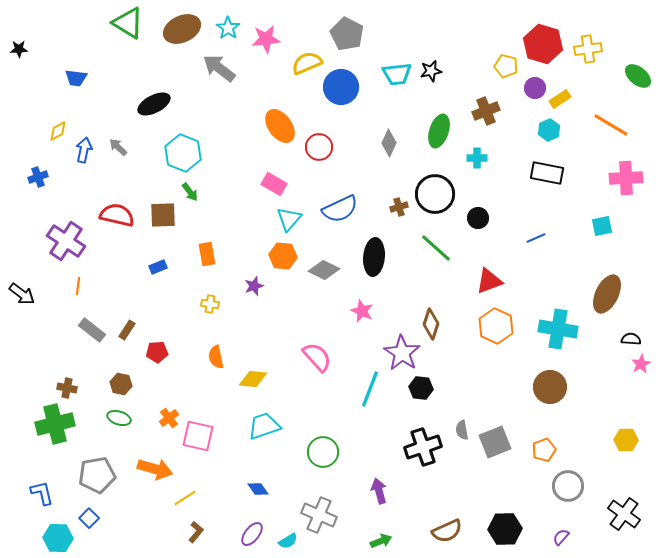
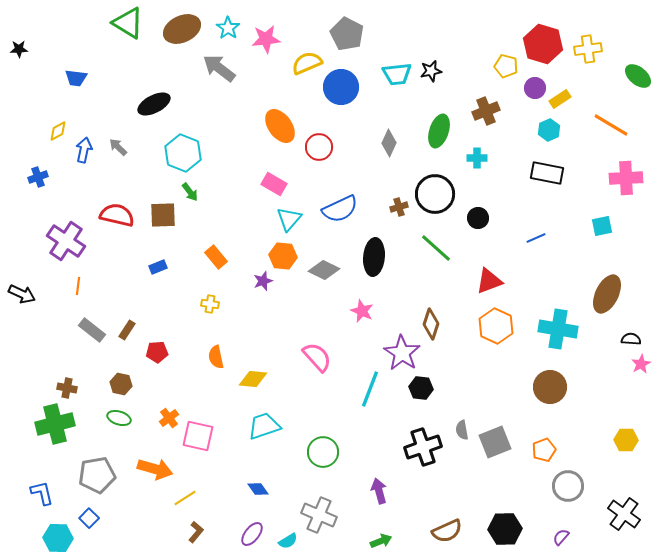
orange rectangle at (207, 254): moved 9 px right, 3 px down; rotated 30 degrees counterclockwise
purple star at (254, 286): moved 9 px right, 5 px up
black arrow at (22, 294): rotated 12 degrees counterclockwise
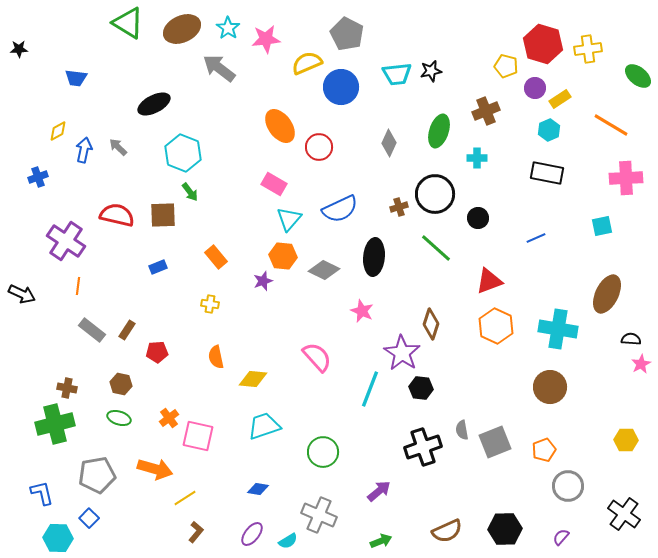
blue diamond at (258, 489): rotated 45 degrees counterclockwise
purple arrow at (379, 491): rotated 65 degrees clockwise
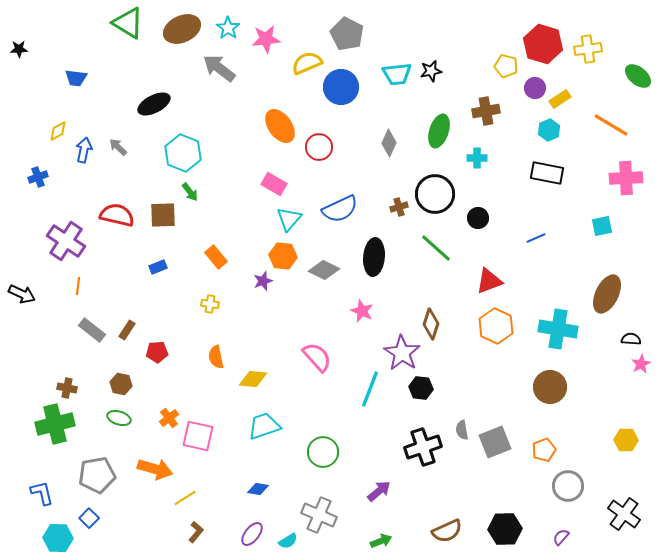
brown cross at (486, 111): rotated 12 degrees clockwise
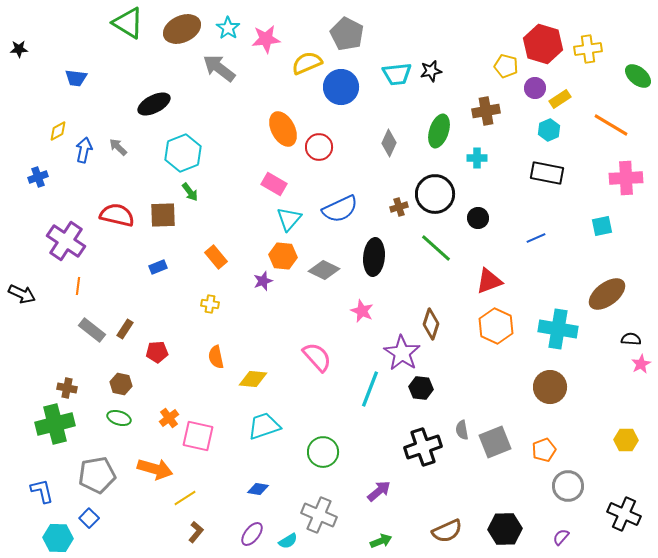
orange ellipse at (280, 126): moved 3 px right, 3 px down; rotated 8 degrees clockwise
cyan hexagon at (183, 153): rotated 18 degrees clockwise
brown ellipse at (607, 294): rotated 27 degrees clockwise
brown rectangle at (127, 330): moved 2 px left, 1 px up
blue L-shape at (42, 493): moved 2 px up
black cross at (624, 514): rotated 12 degrees counterclockwise
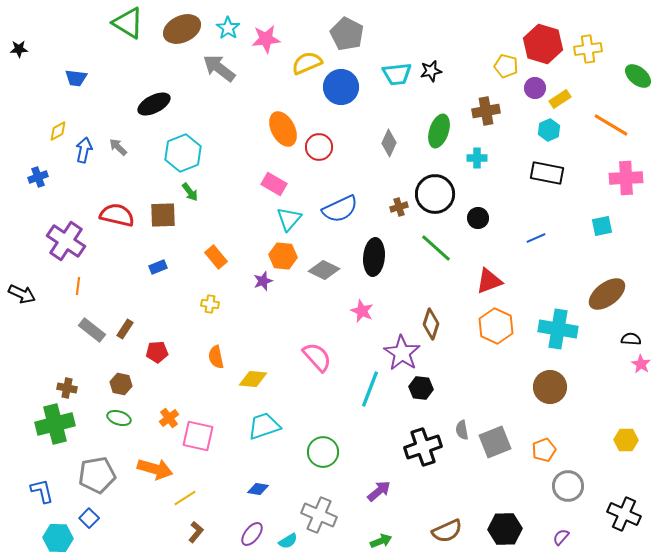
pink star at (641, 364): rotated 12 degrees counterclockwise
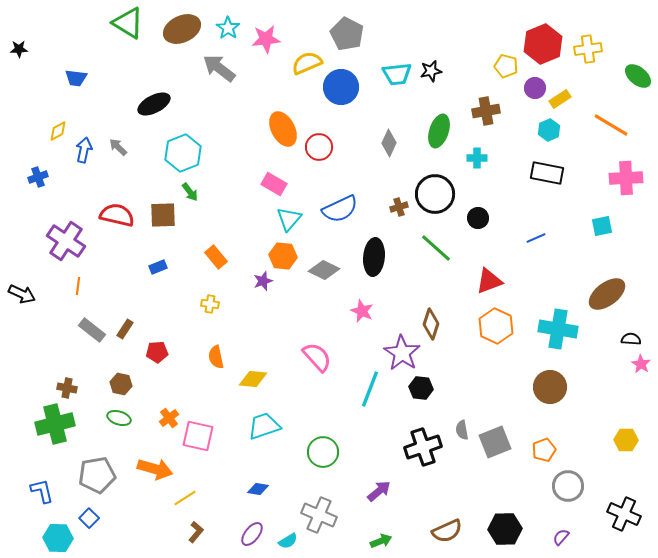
red hexagon at (543, 44): rotated 21 degrees clockwise
